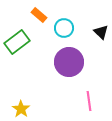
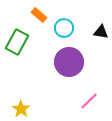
black triangle: rotated 35 degrees counterclockwise
green rectangle: rotated 25 degrees counterclockwise
pink line: rotated 54 degrees clockwise
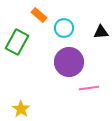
black triangle: rotated 14 degrees counterclockwise
pink line: moved 13 px up; rotated 36 degrees clockwise
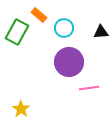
green rectangle: moved 10 px up
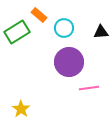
green rectangle: rotated 30 degrees clockwise
